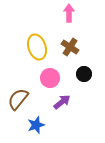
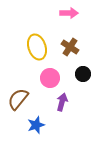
pink arrow: rotated 90 degrees clockwise
black circle: moved 1 px left
purple arrow: rotated 36 degrees counterclockwise
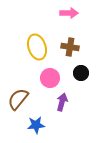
brown cross: rotated 24 degrees counterclockwise
black circle: moved 2 px left, 1 px up
blue star: rotated 12 degrees clockwise
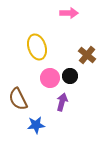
brown cross: moved 17 px right, 8 px down; rotated 30 degrees clockwise
black circle: moved 11 px left, 3 px down
brown semicircle: rotated 65 degrees counterclockwise
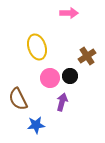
brown cross: moved 1 px down; rotated 18 degrees clockwise
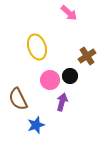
pink arrow: rotated 42 degrees clockwise
pink circle: moved 2 px down
blue star: rotated 12 degrees counterclockwise
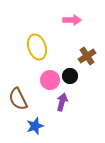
pink arrow: moved 3 px right, 7 px down; rotated 42 degrees counterclockwise
blue star: moved 1 px left, 1 px down
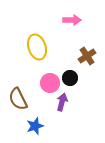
black circle: moved 2 px down
pink circle: moved 3 px down
